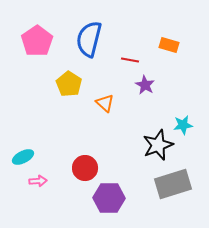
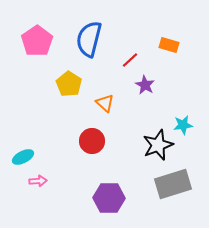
red line: rotated 54 degrees counterclockwise
red circle: moved 7 px right, 27 px up
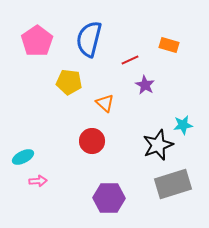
red line: rotated 18 degrees clockwise
yellow pentagon: moved 2 px up; rotated 25 degrees counterclockwise
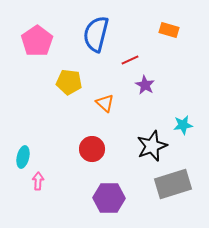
blue semicircle: moved 7 px right, 5 px up
orange rectangle: moved 15 px up
red circle: moved 8 px down
black star: moved 6 px left, 1 px down
cyan ellipse: rotated 50 degrees counterclockwise
pink arrow: rotated 84 degrees counterclockwise
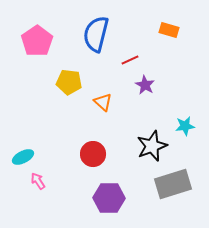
orange triangle: moved 2 px left, 1 px up
cyan star: moved 2 px right, 1 px down
red circle: moved 1 px right, 5 px down
cyan ellipse: rotated 50 degrees clockwise
pink arrow: rotated 36 degrees counterclockwise
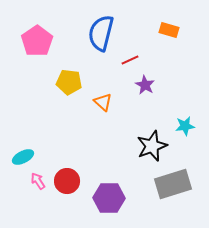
blue semicircle: moved 5 px right, 1 px up
red circle: moved 26 px left, 27 px down
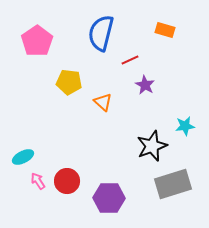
orange rectangle: moved 4 px left
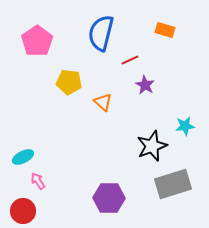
red circle: moved 44 px left, 30 px down
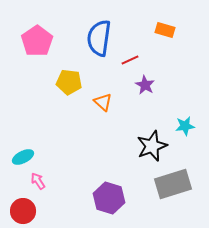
blue semicircle: moved 2 px left, 5 px down; rotated 6 degrees counterclockwise
purple hexagon: rotated 16 degrees clockwise
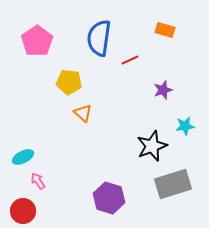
purple star: moved 18 px right, 5 px down; rotated 24 degrees clockwise
orange triangle: moved 20 px left, 11 px down
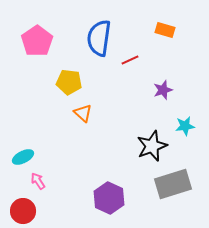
purple hexagon: rotated 8 degrees clockwise
